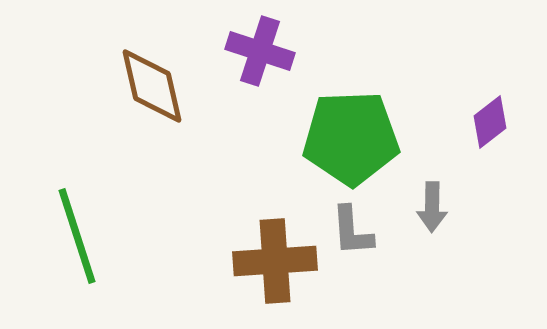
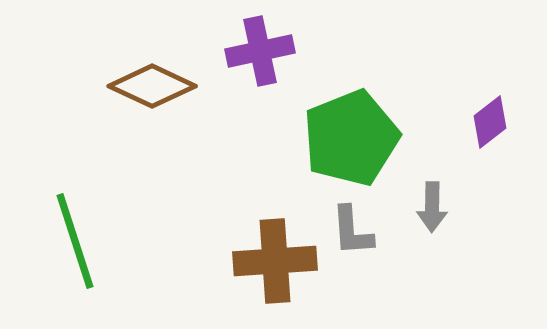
purple cross: rotated 30 degrees counterclockwise
brown diamond: rotated 52 degrees counterclockwise
green pentagon: rotated 20 degrees counterclockwise
green line: moved 2 px left, 5 px down
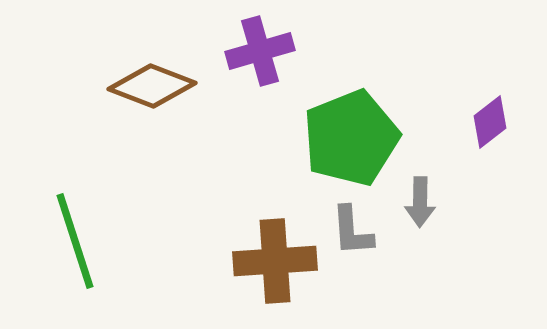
purple cross: rotated 4 degrees counterclockwise
brown diamond: rotated 4 degrees counterclockwise
gray arrow: moved 12 px left, 5 px up
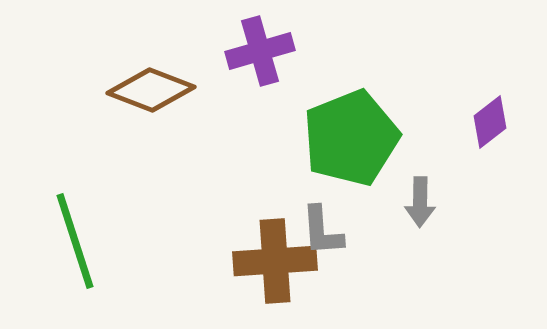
brown diamond: moved 1 px left, 4 px down
gray L-shape: moved 30 px left
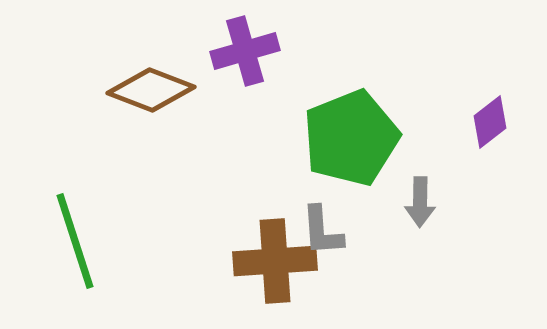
purple cross: moved 15 px left
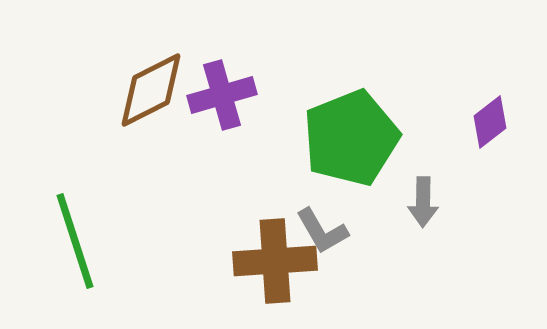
purple cross: moved 23 px left, 44 px down
brown diamond: rotated 48 degrees counterclockwise
gray arrow: moved 3 px right
gray L-shape: rotated 26 degrees counterclockwise
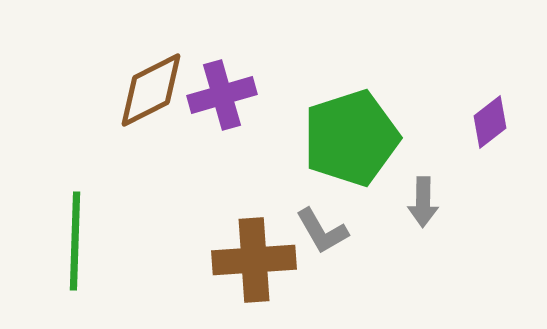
green pentagon: rotated 4 degrees clockwise
green line: rotated 20 degrees clockwise
brown cross: moved 21 px left, 1 px up
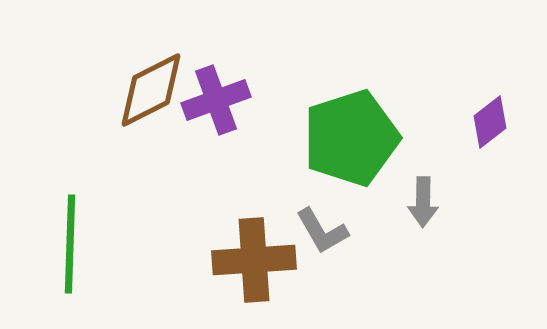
purple cross: moved 6 px left, 5 px down; rotated 4 degrees counterclockwise
green line: moved 5 px left, 3 px down
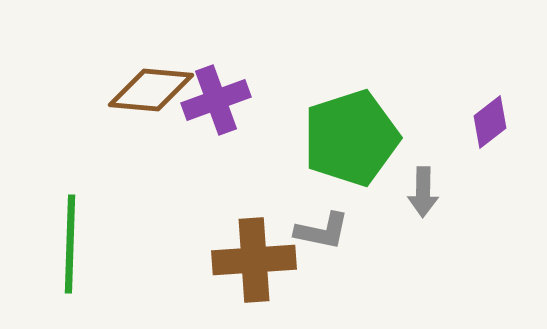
brown diamond: rotated 32 degrees clockwise
gray arrow: moved 10 px up
gray L-shape: rotated 48 degrees counterclockwise
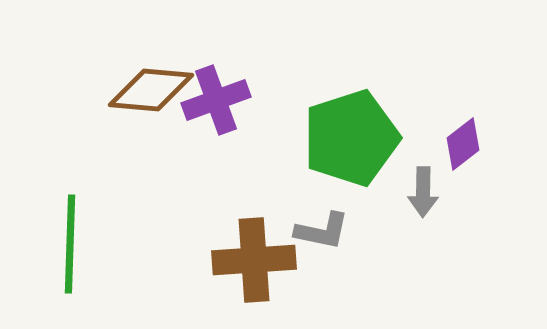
purple diamond: moved 27 px left, 22 px down
